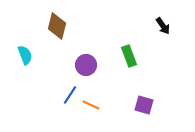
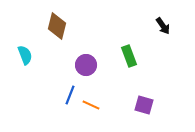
blue line: rotated 12 degrees counterclockwise
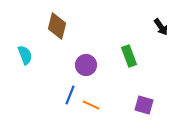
black arrow: moved 2 px left, 1 px down
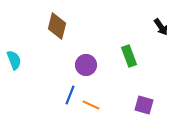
cyan semicircle: moved 11 px left, 5 px down
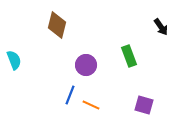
brown diamond: moved 1 px up
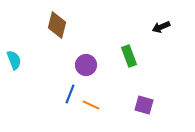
black arrow: rotated 102 degrees clockwise
blue line: moved 1 px up
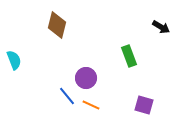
black arrow: rotated 126 degrees counterclockwise
purple circle: moved 13 px down
blue line: moved 3 px left, 2 px down; rotated 60 degrees counterclockwise
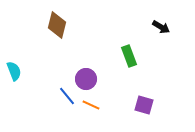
cyan semicircle: moved 11 px down
purple circle: moved 1 px down
